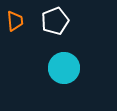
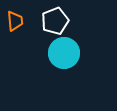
cyan circle: moved 15 px up
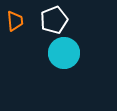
white pentagon: moved 1 px left, 1 px up
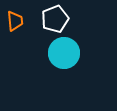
white pentagon: moved 1 px right, 1 px up
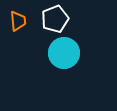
orange trapezoid: moved 3 px right
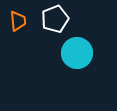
cyan circle: moved 13 px right
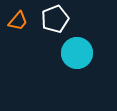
orange trapezoid: rotated 45 degrees clockwise
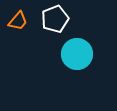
cyan circle: moved 1 px down
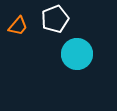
orange trapezoid: moved 5 px down
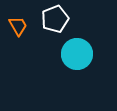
orange trapezoid: rotated 70 degrees counterclockwise
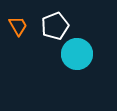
white pentagon: moved 7 px down
